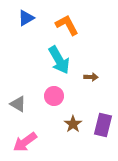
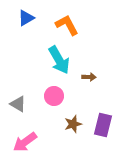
brown arrow: moved 2 px left
brown star: rotated 18 degrees clockwise
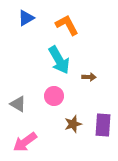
purple rectangle: rotated 10 degrees counterclockwise
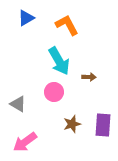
cyan arrow: moved 1 px down
pink circle: moved 4 px up
brown star: moved 1 px left
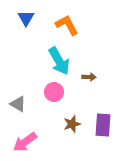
blue triangle: rotated 30 degrees counterclockwise
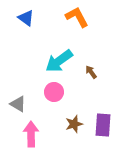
blue triangle: rotated 24 degrees counterclockwise
orange L-shape: moved 10 px right, 8 px up
cyan arrow: rotated 84 degrees clockwise
brown arrow: moved 2 px right, 5 px up; rotated 128 degrees counterclockwise
brown star: moved 2 px right
pink arrow: moved 6 px right, 8 px up; rotated 125 degrees clockwise
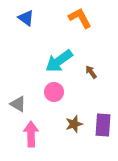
orange L-shape: moved 3 px right, 1 px down
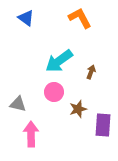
brown arrow: rotated 56 degrees clockwise
gray triangle: rotated 18 degrees counterclockwise
brown star: moved 4 px right, 15 px up
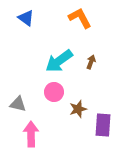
brown arrow: moved 10 px up
